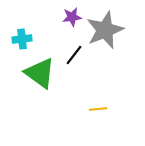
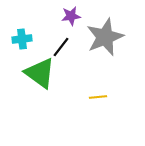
purple star: moved 1 px left, 1 px up
gray star: moved 7 px down
black line: moved 13 px left, 8 px up
yellow line: moved 12 px up
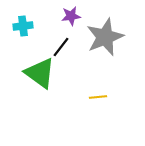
cyan cross: moved 1 px right, 13 px up
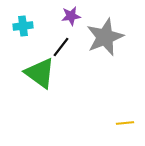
yellow line: moved 27 px right, 26 px down
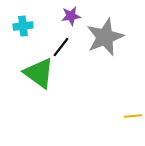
green triangle: moved 1 px left
yellow line: moved 8 px right, 7 px up
